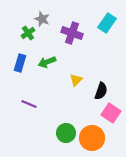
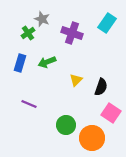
black semicircle: moved 4 px up
green circle: moved 8 px up
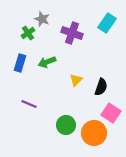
orange circle: moved 2 px right, 5 px up
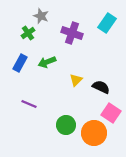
gray star: moved 1 px left, 3 px up
blue rectangle: rotated 12 degrees clockwise
black semicircle: rotated 84 degrees counterclockwise
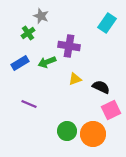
purple cross: moved 3 px left, 13 px down; rotated 10 degrees counterclockwise
blue rectangle: rotated 30 degrees clockwise
yellow triangle: moved 1 px left, 1 px up; rotated 24 degrees clockwise
pink square: moved 3 px up; rotated 30 degrees clockwise
green circle: moved 1 px right, 6 px down
orange circle: moved 1 px left, 1 px down
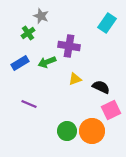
orange circle: moved 1 px left, 3 px up
